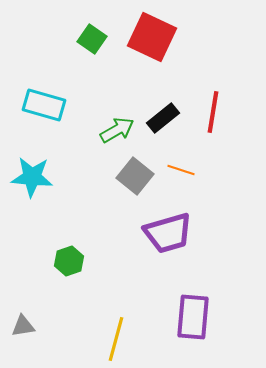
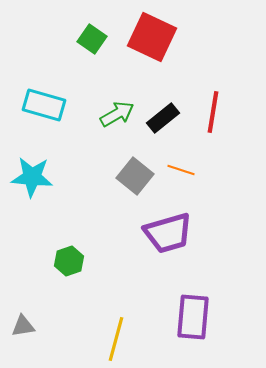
green arrow: moved 16 px up
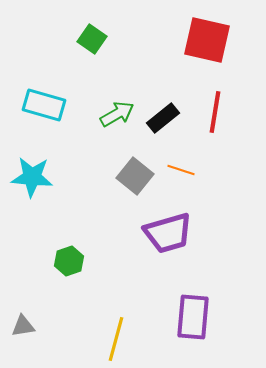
red square: moved 55 px right, 3 px down; rotated 12 degrees counterclockwise
red line: moved 2 px right
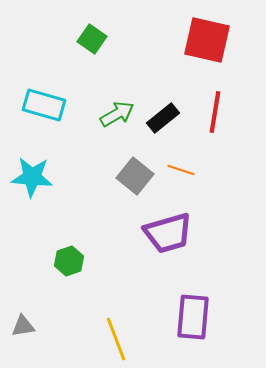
yellow line: rotated 36 degrees counterclockwise
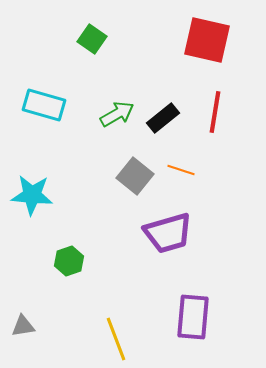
cyan star: moved 18 px down
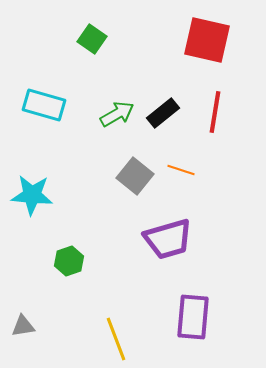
black rectangle: moved 5 px up
purple trapezoid: moved 6 px down
